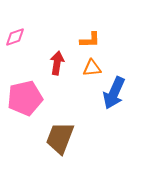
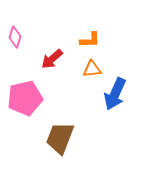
pink diamond: rotated 55 degrees counterclockwise
red arrow: moved 5 px left, 4 px up; rotated 140 degrees counterclockwise
orange triangle: moved 1 px down
blue arrow: moved 1 px right, 1 px down
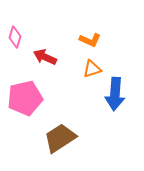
orange L-shape: rotated 25 degrees clockwise
red arrow: moved 7 px left, 2 px up; rotated 65 degrees clockwise
orange triangle: rotated 12 degrees counterclockwise
blue arrow: rotated 20 degrees counterclockwise
brown trapezoid: rotated 36 degrees clockwise
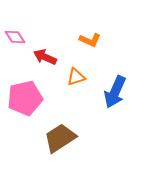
pink diamond: rotated 50 degrees counterclockwise
orange triangle: moved 16 px left, 8 px down
blue arrow: moved 2 px up; rotated 20 degrees clockwise
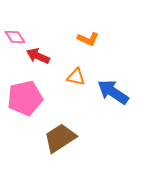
orange L-shape: moved 2 px left, 1 px up
red arrow: moved 7 px left, 1 px up
orange triangle: rotated 30 degrees clockwise
blue arrow: moved 2 px left; rotated 100 degrees clockwise
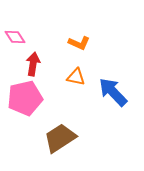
orange L-shape: moved 9 px left, 4 px down
red arrow: moved 5 px left, 8 px down; rotated 75 degrees clockwise
blue arrow: rotated 12 degrees clockwise
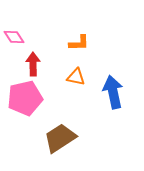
pink diamond: moved 1 px left
orange L-shape: rotated 25 degrees counterclockwise
red arrow: rotated 10 degrees counterclockwise
blue arrow: rotated 32 degrees clockwise
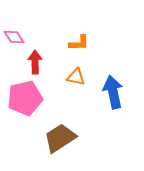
red arrow: moved 2 px right, 2 px up
